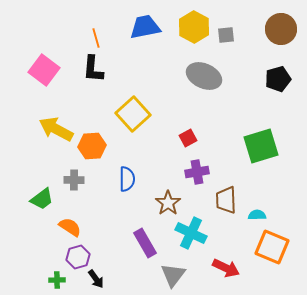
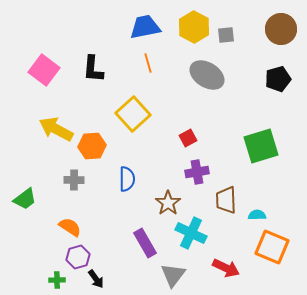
orange line: moved 52 px right, 25 px down
gray ellipse: moved 3 px right, 1 px up; rotated 8 degrees clockwise
green trapezoid: moved 17 px left
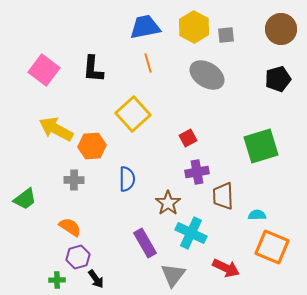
brown trapezoid: moved 3 px left, 4 px up
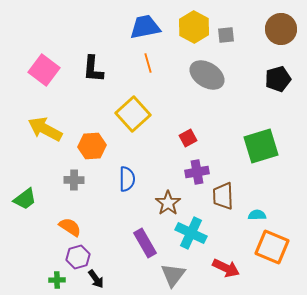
yellow arrow: moved 11 px left
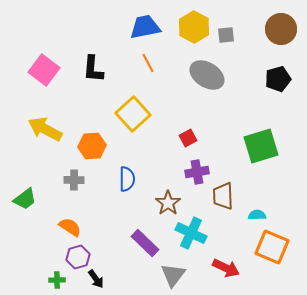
orange line: rotated 12 degrees counterclockwise
purple rectangle: rotated 16 degrees counterclockwise
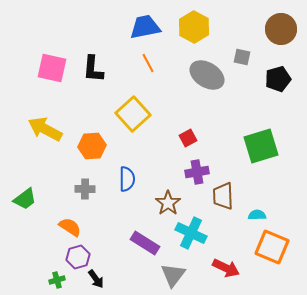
gray square: moved 16 px right, 22 px down; rotated 18 degrees clockwise
pink square: moved 8 px right, 2 px up; rotated 24 degrees counterclockwise
gray cross: moved 11 px right, 9 px down
purple rectangle: rotated 12 degrees counterclockwise
green cross: rotated 14 degrees counterclockwise
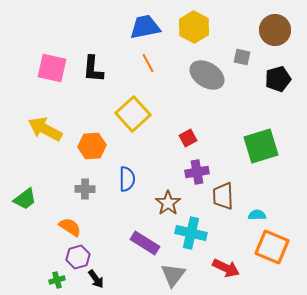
brown circle: moved 6 px left, 1 px down
cyan cross: rotated 12 degrees counterclockwise
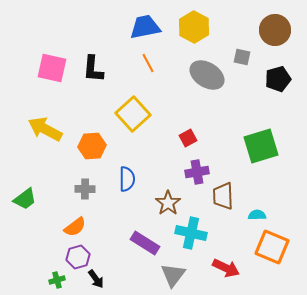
orange semicircle: moved 5 px right; rotated 110 degrees clockwise
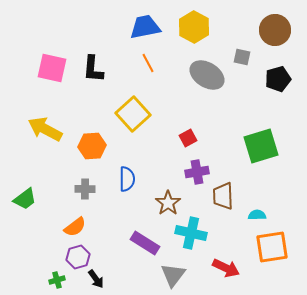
orange square: rotated 32 degrees counterclockwise
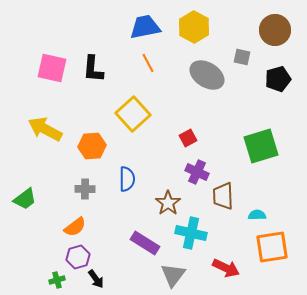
purple cross: rotated 35 degrees clockwise
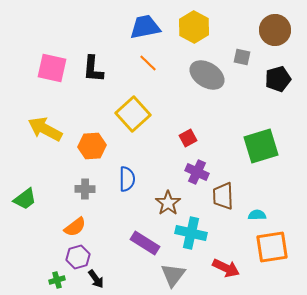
orange line: rotated 18 degrees counterclockwise
